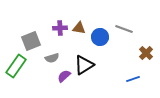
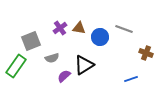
purple cross: rotated 32 degrees counterclockwise
brown cross: rotated 24 degrees counterclockwise
blue line: moved 2 px left
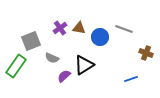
gray semicircle: rotated 40 degrees clockwise
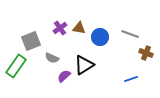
gray line: moved 6 px right, 5 px down
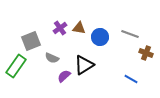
blue line: rotated 48 degrees clockwise
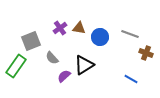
gray semicircle: rotated 24 degrees clockwise
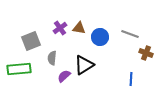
gray semicircle: rotated 48 degrees clockwise
green rectangle: moved 3 px right, 3 px down; rotated 50 degrees clockwise
blue line: rotated 64 degrees clockwise
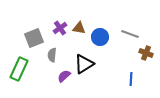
gray square: moved 3 px right, 3 px up
gray semicircle: moved 3 px up
black triangle: moved 1 px up
green rectangle: rotated 60 degrees counterclockwise
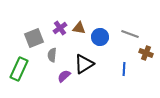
blue line: moved 7 px left, 10 px up
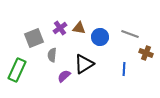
green rectangle: moved 2 px left, 1 px down
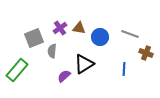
gray semicircle: moved 4 px up
green rectangle: rotated 15 degrees clockwise
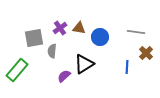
gray line: moved 6 px right, 2 px up; rotated 12 degrees counterclockwise
gray square: rotated 12 degrees clockwise
brown cross: rotated 24 degrees clockwise
blue line: moved 3 px right, 2 px up
